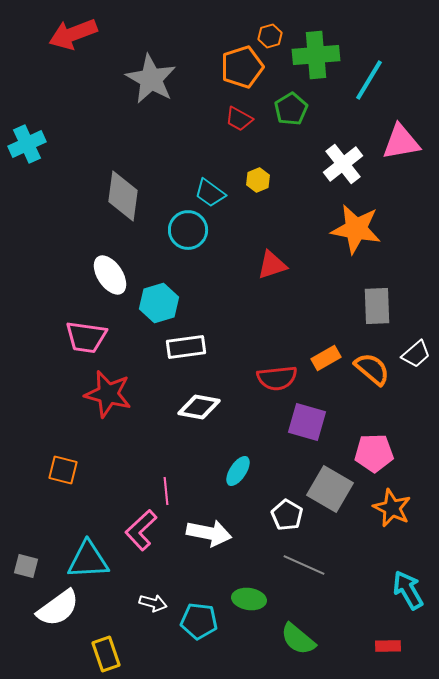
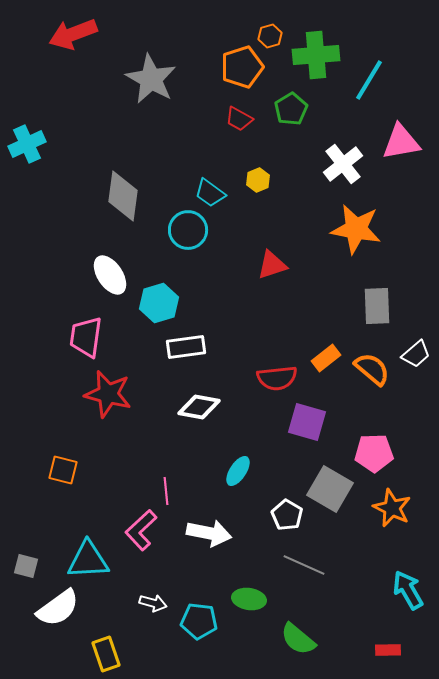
pink trapezoid at (86, 337): rotated 90 degrees clockwise
orange rectangle at (326, 358): rotated 8 degrees counterclockwise
red rectangle at (388, 646): moved 4 px down
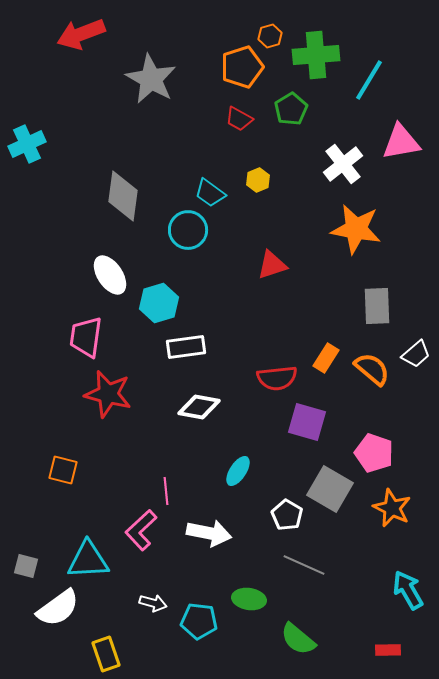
red arrow at (73, 34): moved 8 px right
orange rectangle at (326, 358): rotated 20 degrees counterclockwise
pink pentagon at (374, 453): rotated 21 degrees clockwise
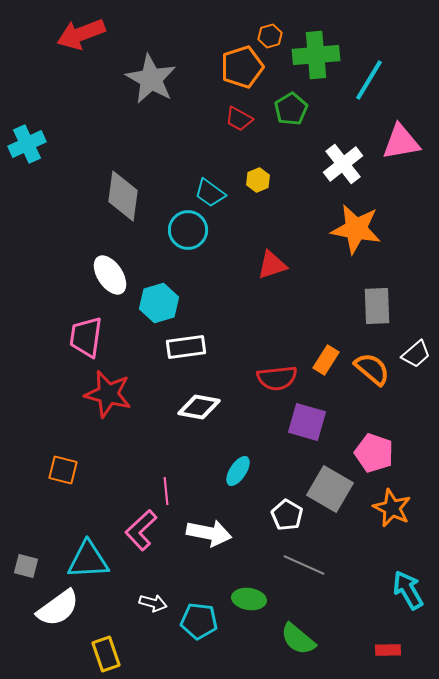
orange rectangle at (326, 358): moved 2 px down
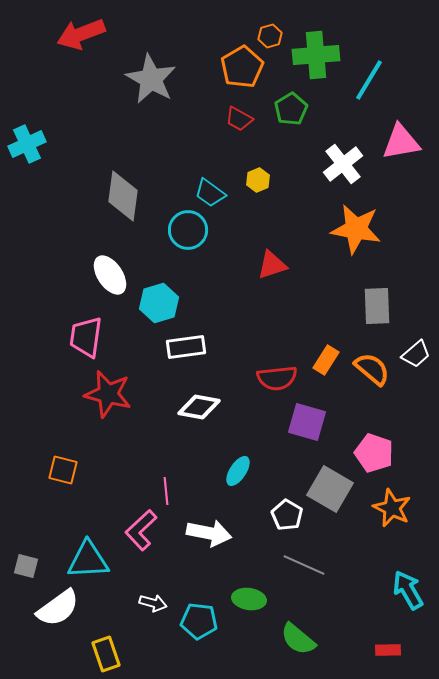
orange pentagon at (242, 67): rotated 12 degrees counterclockwise
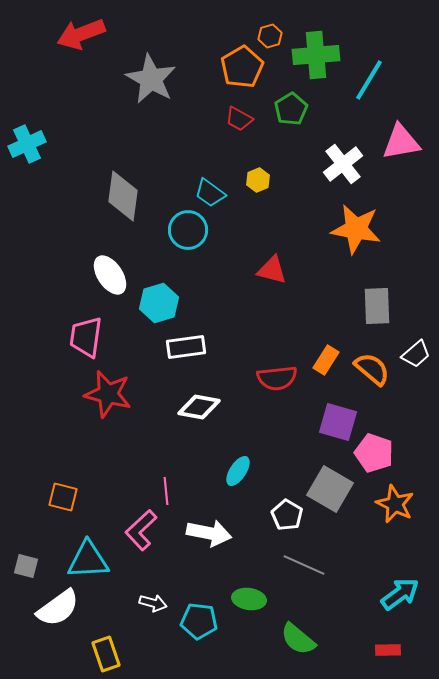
red triangle at (272, 265): moved 5 px down; rotated 32 degrees clockwise
purple square at (307, 422): moved 31 px right
orange square at (63, 470): moved 27 px down
orange star at (392, 508): moved 3 px right, 4 px up
cyan arrow at (408, 590): moved 8 px left, 4 px down; rotated 84 degrees clockwise
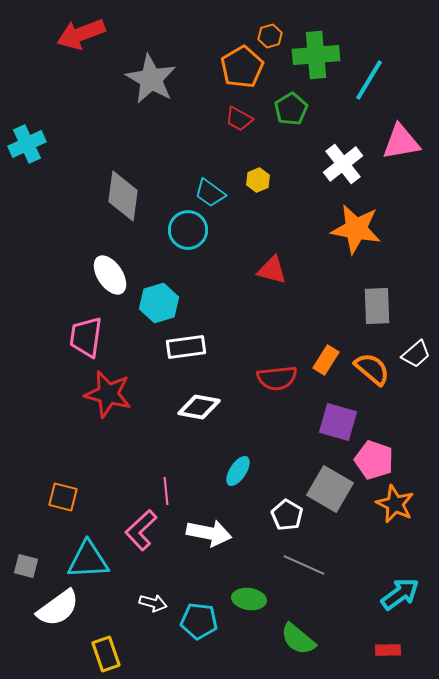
pink pentagon at (374, 453): moved 7 px down
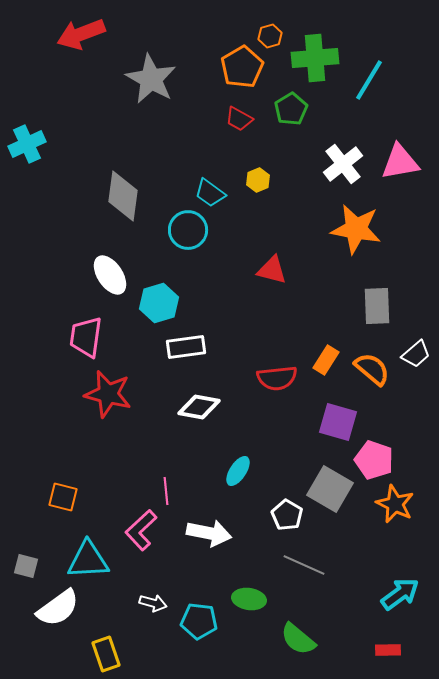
green cross at (316, 55): moved 1 px left, 3 px down
pink triangle at (401, 142): moved 1 px left, 20 px down
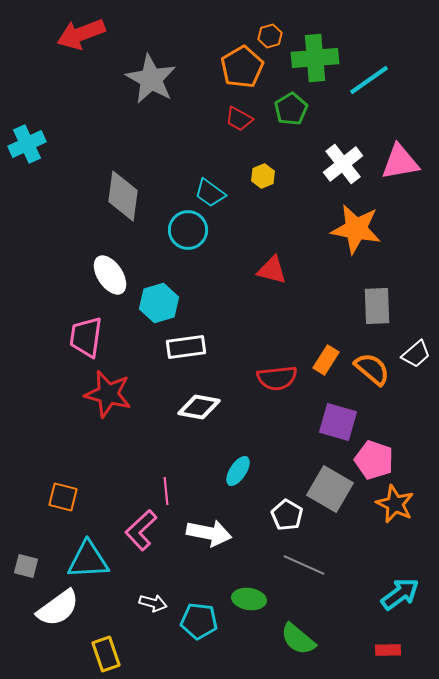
cyan line at (369, 80): rotated 24 degrees clockwise
yellow hexagon at (258, 180): moved 5 px right, 4 px up
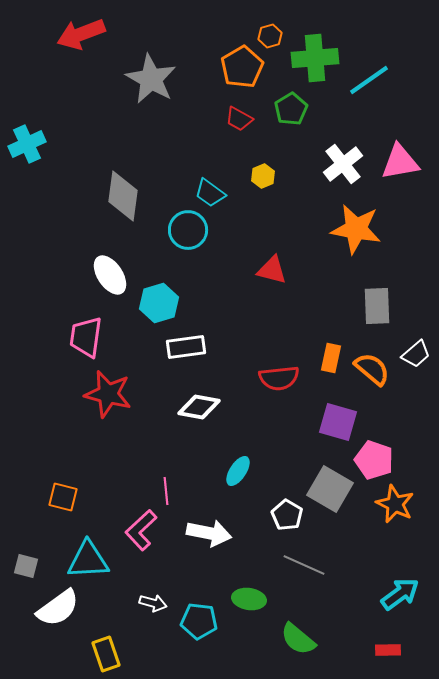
orange rectangle at (326, 360): moved 5 px right, 2 px up; rotated 20 degrees counterclockwise
red semicircle at (277, 378): moved 2 px right
